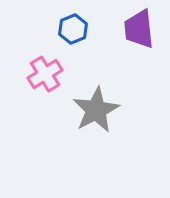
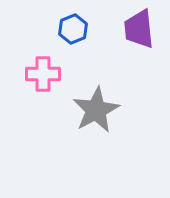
pink cross: moved 2 px left; rotated 32 degrees clockwise
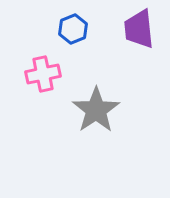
pink cross: rotated 12 degrees counterclockwise
gray star: rotated 6 degrees counterclockwise
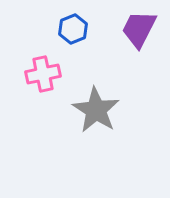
purple trapezoid: rotated 33 degrees clockwise
gray star: rotated 6 degrees counterclockwise
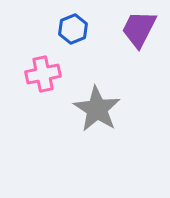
gray star: moved 1 px right, 1 px up
